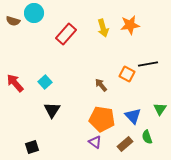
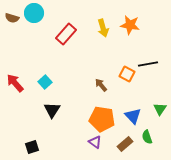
brown semicircle: moved 1 px left, 3 px up
orange star: rotated 18 degrees clockwise
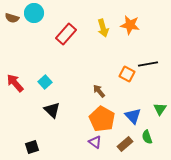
brown arrow: moved 2 px left, 6 px down
black triangle: rotated 18 degrees counterclockwise
orange pentagon: rotated 20 degrees clockwise
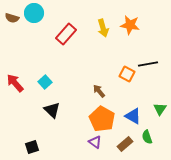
blue triangle: rotated 18 degrees counterclockwise
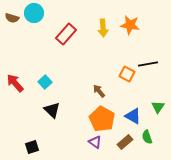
yellow arrow: rotated 12 degrees clockwise
green triangle: moved 2 px left, 2 px up
brown rectangle: moved 2 px up
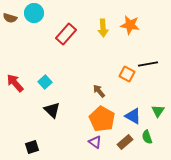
brown semicircle: moved 2 px left
green triangle: moved 4 px down
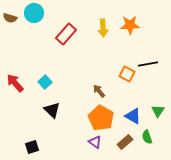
orange star: rotated 12 degrees counterclockwise
orange pentagon: moved 1 px left, 1 px up
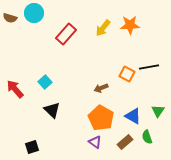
yellow arrow: rotated 42 degrees clockwise
black line: moved 1 px right, 3 px down
red arrow: moved 6 px down
brown arrow: moved 2 px right, 3 px up; rotated 72 degrees counterclockwise
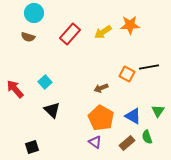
brown semicircle: moved 18 px right, 19 px down
yellow arrow: moved 4 px down; rotated 18 degrees clockwise
red rectangle: moved 4 px right
brown rectangle: moved 2 px right, 1 px down
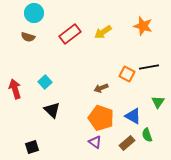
orange star: moved 13 px right, 1 px down; rotated 18 degrees clockwise
red rectangle: rotated 10 degrees clockwise
red arrow: rotated 24 degrees clockwise
green triangle: moved 9 px up
orange pentagon: rotated 10 degrees counterclockwise
green semicircle: moved 2 px up
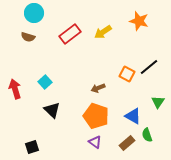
orange star: moved 4 px left, 5 px up
black line: rotated 30 degrees counterclockwise
brown arrow: moved 3 px left
orange pentagon: moved 5 px left, 2 px up
